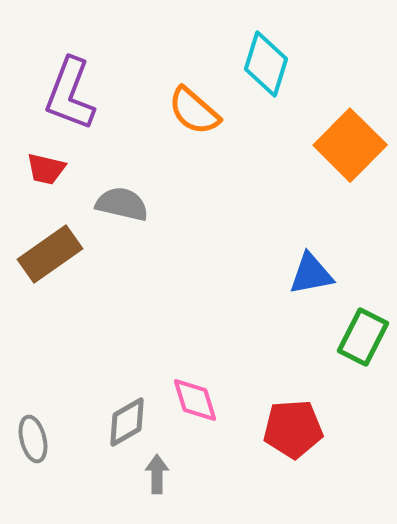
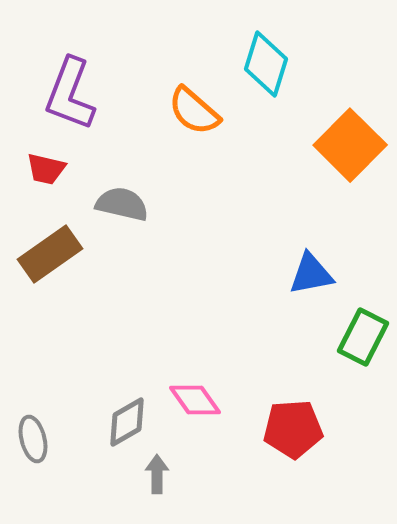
pink diamond: rotated 18 degrees counterclockwise
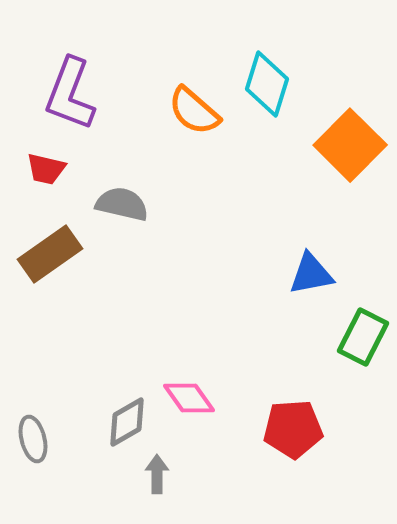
cyan diamond: moved 1 px right, 20 px down
pink diamond: moved 6 px left, 2 px up
